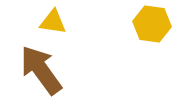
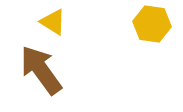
yellow triangle: rotated 24 degrees clockwise
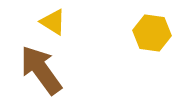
yellow hexagon: moved 9 px down
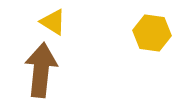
brown arrow: rotated 42 degrees clockwise
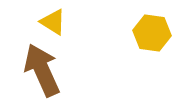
brown arrow: moved 1 px right; rotated 30 degrees counterclockwise
